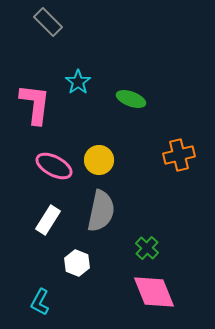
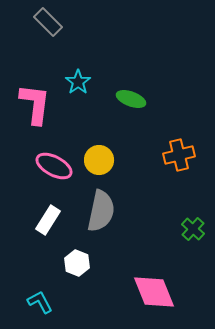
green cross: moved 46 px right, 19 px up
cyan L-shape: rotated 124 degrees clockwise
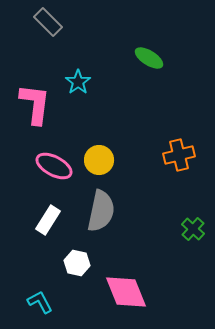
green ellipse: moved 18 px right, 41 px up; rotated 12 degrees clockwise
white hexagon: rotated 10 degrees counterclockwise
pink diamond: moved 28 px left
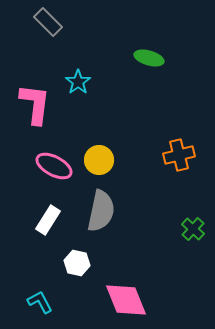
green ellipse: rotated 16 degrees counterclockwise
pink diamond: moved 8 px down
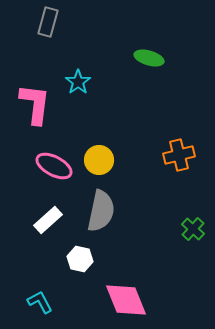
gray rectangle: rotated 60 degrees clockwise
white rectangle: rotated 16 degrees clockwise
white hexagon: moved 3 px right, 4 px up
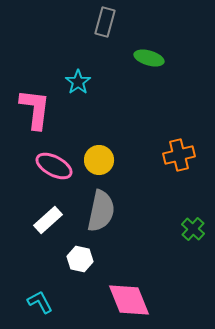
gray rectangle: moved 57 px right
pink L-shape: moved 5 px down
pink diamond: moved 3 px right
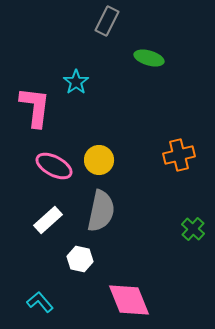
gray rectangle: moved 2 px right, 1 px up; rotated 12 degrees clockwise
cyan star: moved 2 px left
pink L-shape: moved 2 px up
cyan L-shape: rotated 12 degrees counterclockwise
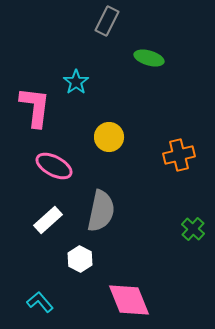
yellow circle: moved 10 px right, 23 px up
white hexagon: rotated 15 degrees clockwise
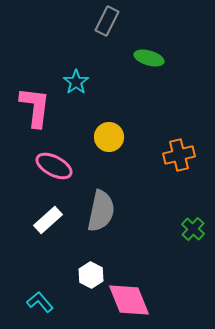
white hexagon: moved 11 px right, 16 px down
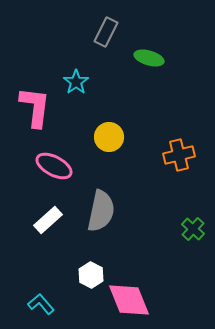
gray rectangle: moved 1 px left, 11 px down
cyan L-shape: moved 1 px right, 2 px down
